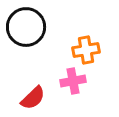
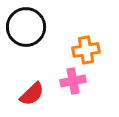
red semicircle: moved 1 px left, 4 px up
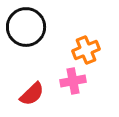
orange cross: rotated 12 degrees counterclockwise
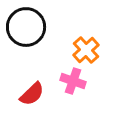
orange cross: rotated 20 degrees counterclockwise
pink cross: rotated 30 degrees clockwise
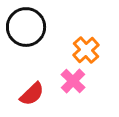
pink cross: rotated 25 degrees clockwise
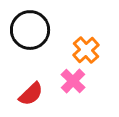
black circle: moved 4 px right, 3 px down
red semicircle: moved 1 px left
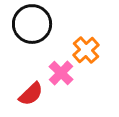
black circle: moved 2 px right, 6 px up
pink cross: moved 12 px left, 8 px up
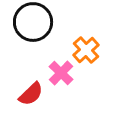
black circle: moved 1 px right, 2 px up
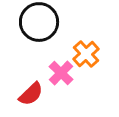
black circle: moved 6 px right
orange cross: moved 4 px down
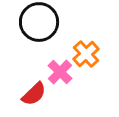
pink cross: moved 1 px left, 1 px up
red semicircle: moved 3 px right
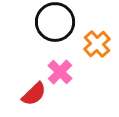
black circle: moved 16 px right
orange cross: moved 11 px right, 10 px up
